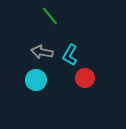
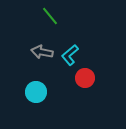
cyan L-shape: rotated 20 degrees clockwise
cyan circle: moved 12 px down
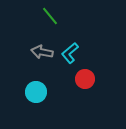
cyan L-shape: moved 2 px up
red circle: moved 1 px down
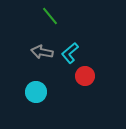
red circle: moved 3 px up
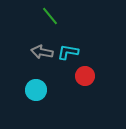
cyan L-shape: moved 2 px left, 1 px up; rotated 50 degrees clockwise
cyan circle: moved 2 px up
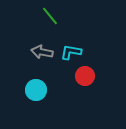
cyan L-shape: moved 3 px right
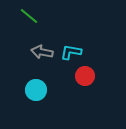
green line: moved 21 px left; rotated 12 degrees counterclockwise
